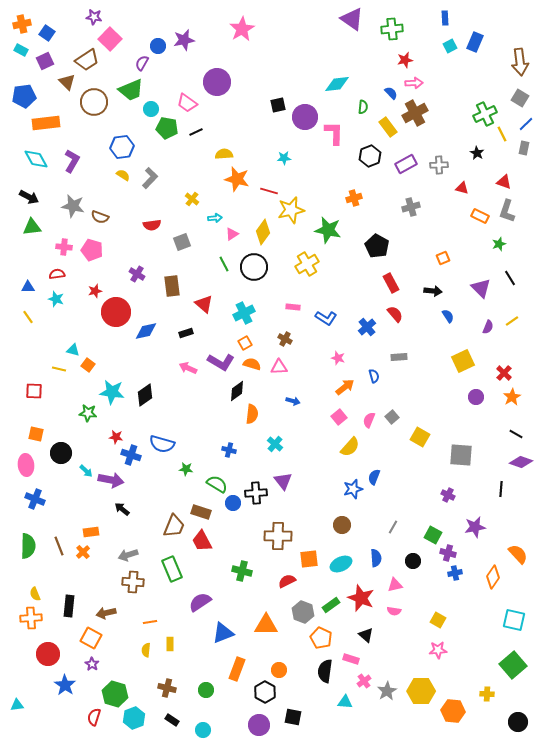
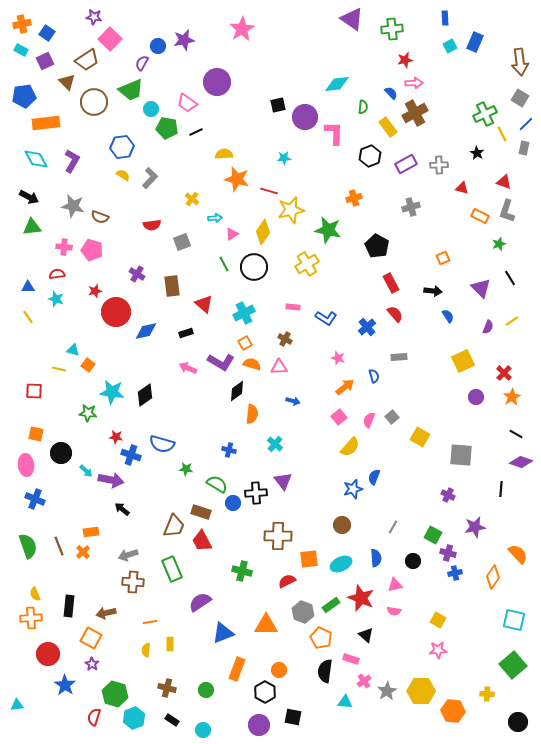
green semicircle at (28, 546): rotated 20 degrees counterclockwise
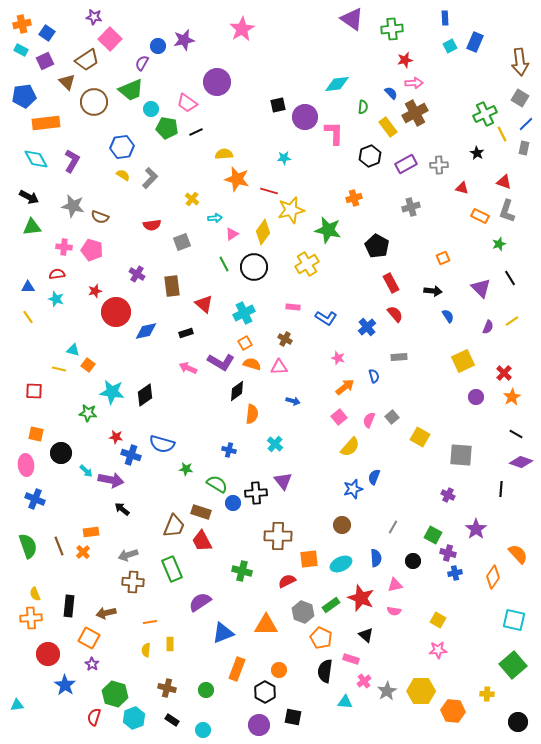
purple star at (475, 527): moved 1 px right, 2 px down; rotated 25 degrees counterclockwise
orange square at (91, 638): moved 2 px left
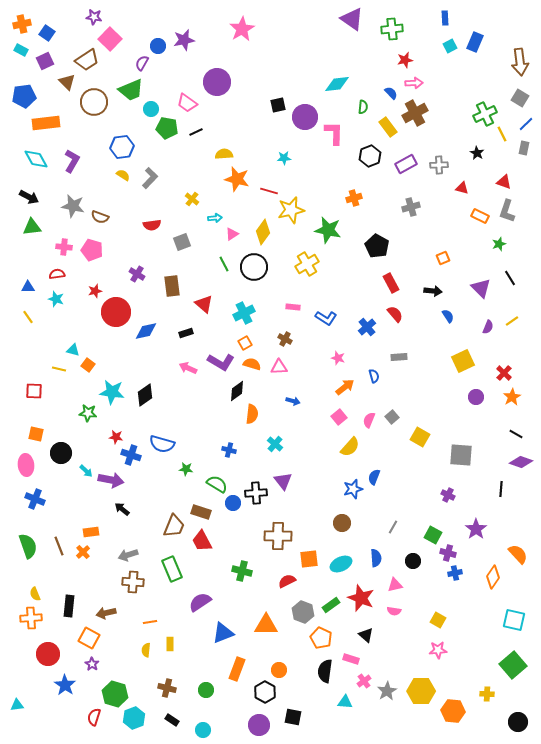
brown circle at (342, 525): moved 2 px up
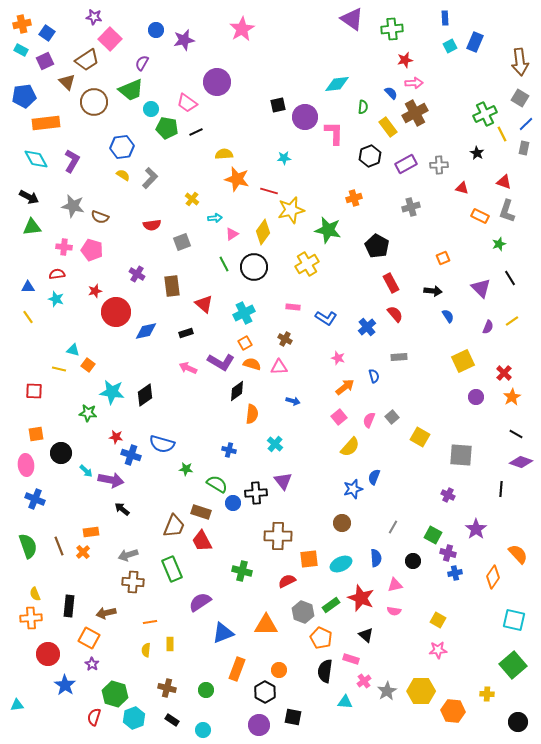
blue circle at (158, 46): moved 2 px left, 16 px up
orange square at (36, 434): rotated 21 degrees counterclockwise
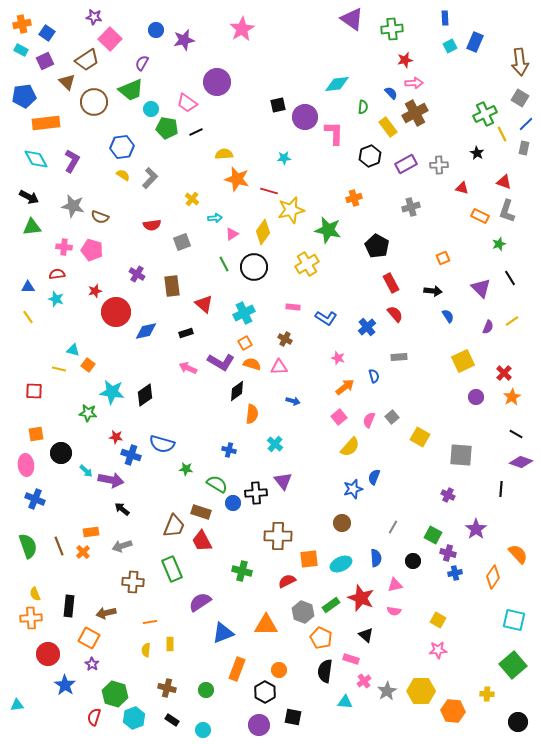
gray arrow at (128, 555): moved 6 px left, 9 px up
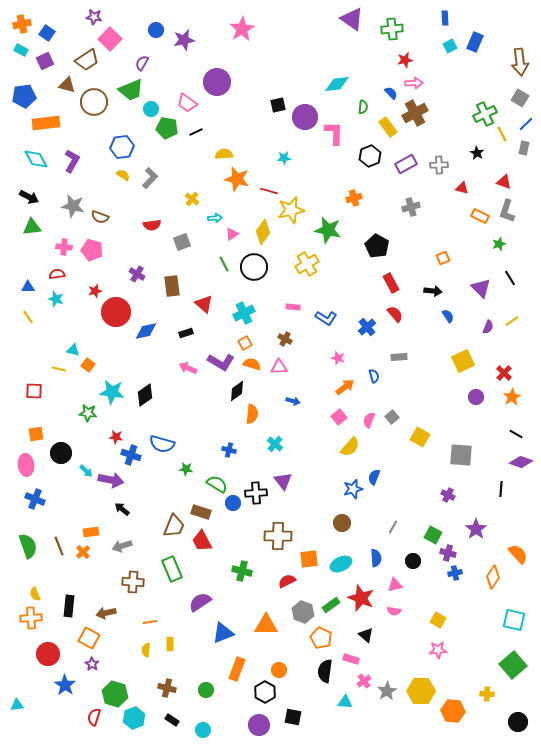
brown triangle at (67, 82): moved 3 px down; rotated 30 degrees counterclockwise
